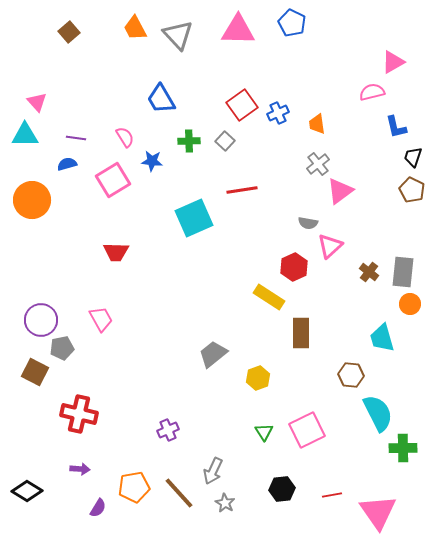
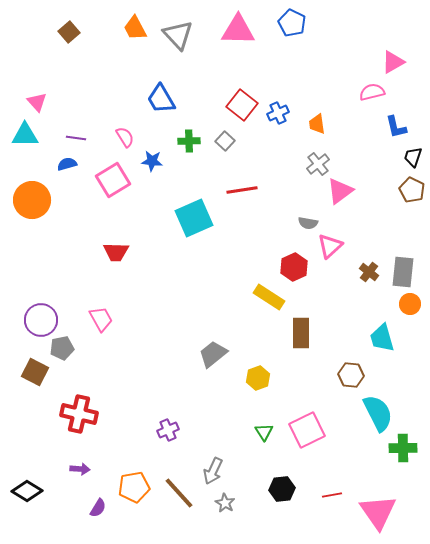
red square at (242, 105): rotated 16 degrees counterclockwise
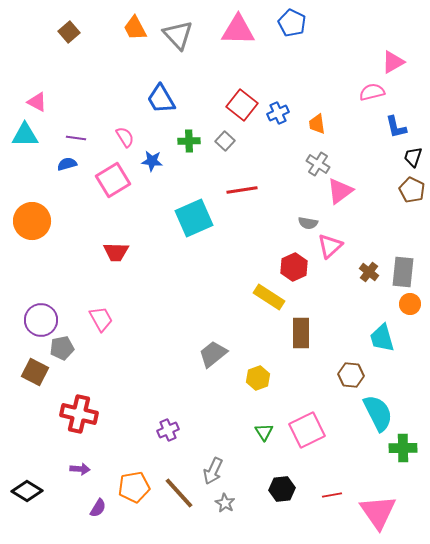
pink triangle at (37, 102): rotated 20 degrees counterclockwise
gray cross at (318, 164): rotated 20 degrees counterclockwise
orange circle at (32, 200): moved 21 px down
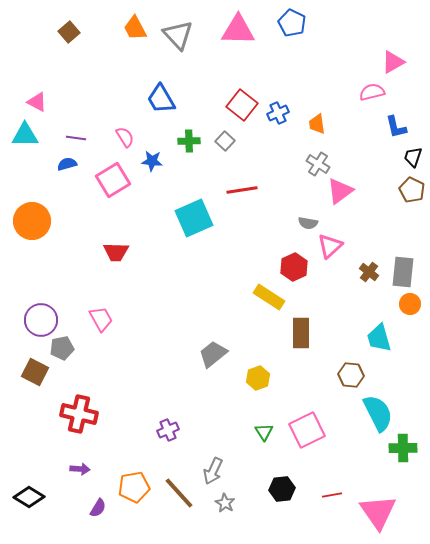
cyan trapezoid at (382, 338): moved 3 px left
black diamond at (27, 491): moved 2 px right, 6 px down
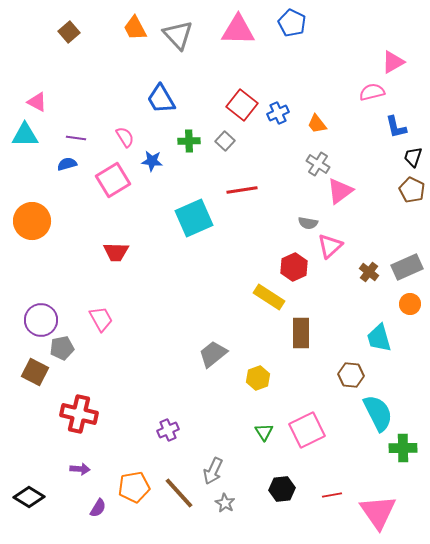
orange trapezoid at (317, 124): rotated 30 degrees counterclockwise
gray rectangle at (403, 272): moved 4 px right, 5 px up; rotated 60 degrees clockwise
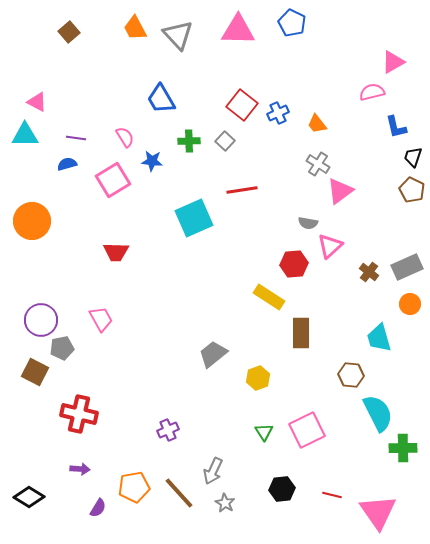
red hexagon at (294, 267): moved 3 px up; rotated 20 degrees clockwise
red line at (332, 495): rotated 24 degrees clockwise
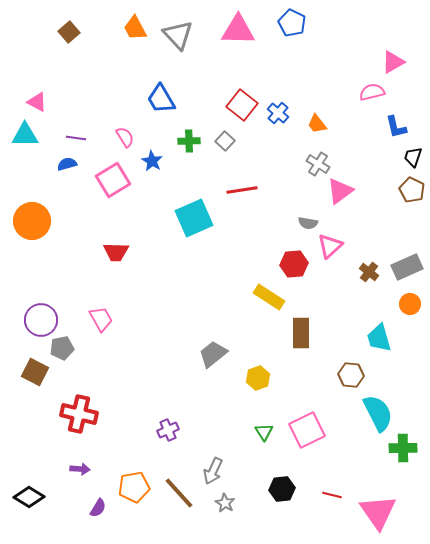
blue cross at (278, 113): rotated 25 degrees counterclockwise
blue star at (152, 161): rotated 25 degrees clockwise
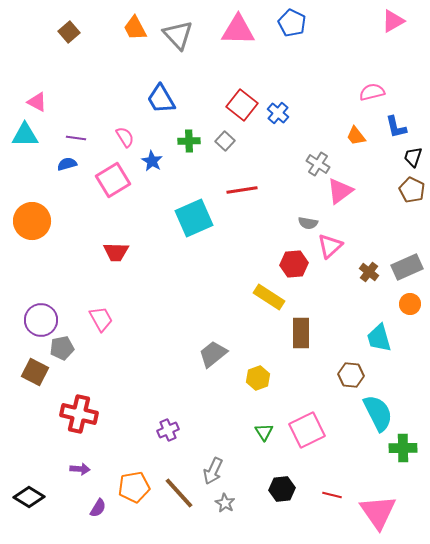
pink triangle at (393, 62): moved 41 px up
orange trapezoid at (317, 124): moved 39 px right, 12 px down
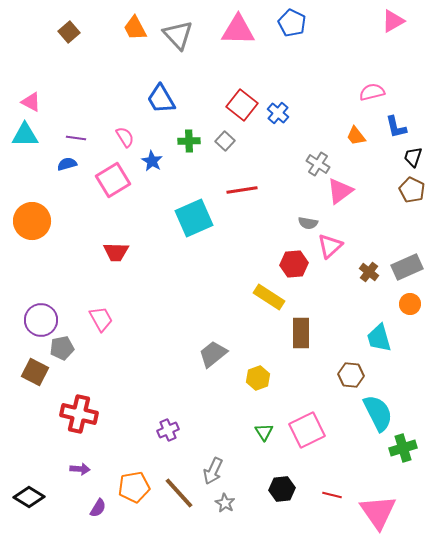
pink triangle at (37, 102): moved 6 px left
green cross at (403, 448): rotated 16 degrees counterclockwise
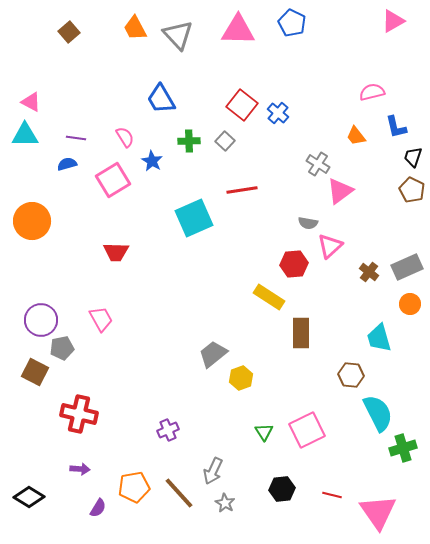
yellow hexagon at (258, 378): moved 17 px left
